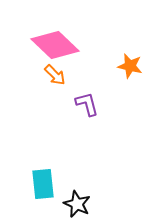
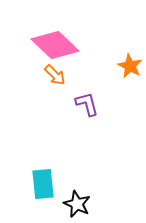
orange star: rotated 15 degrees clockwise
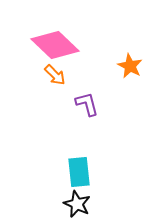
cyan rectangle: moved 36 px right, 12 px up
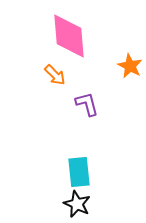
pink diamond: moved 14 px right, 9 px up; rotated 42 degrees clockwise
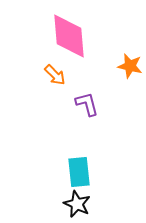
orange star: rotated 15 degrees counterclockwise
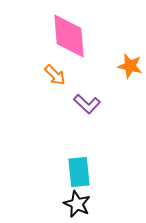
purple L-shape: rotated 148 degrees clockwise
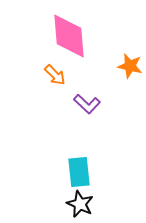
black star: moved 3 px right
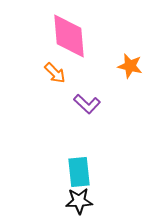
orange arrow: moved 2 px up
black star: moved 1 px left, 3 px up; rotated 28 degrees counterclockwise
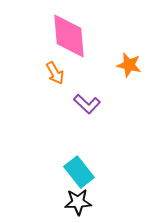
orange star: moved 1 px left, 1 px up
orange arrow: rotated 15 degrees clockwise
cyan rectangle: rotated 32 degrees counterclockwise
black star: moved 1 px left, 1 px down
